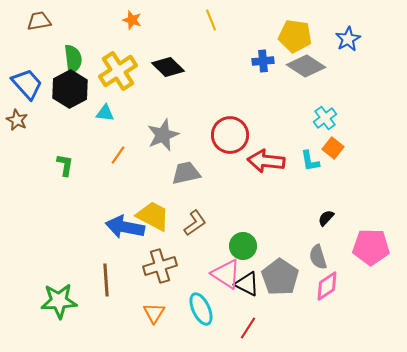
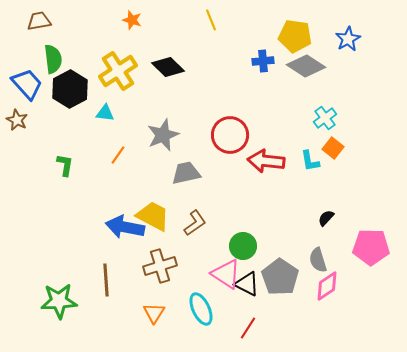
green semicircle: moved 20 px left
gray semicircle: moved 3 px down
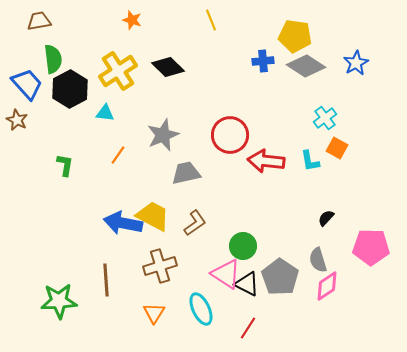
blue star: moved 8 px right, 24 px down
orange square: moved 4 px right; rotated 10 degrees counterclockwise
blue arrow: moved 2 px left, 4 px up
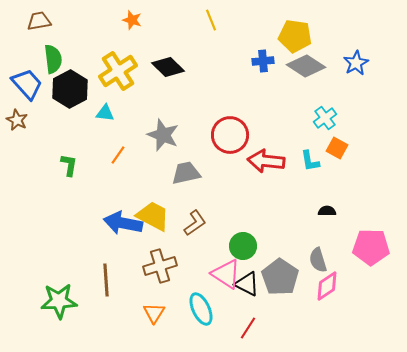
gray star: rotated 28 degrees counterclockwise
green L-shape: moved 4 px right
black semicircle: moved 1 px right, 7 px up; rotated 48 degrees clockwise
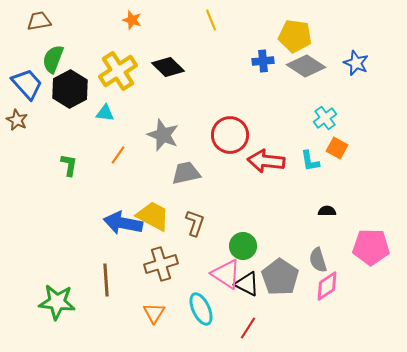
green semicircle: rotated 152 degrees counterclockwise
blue star: rotated 20 degrees counterclockwise
brown L-shape: rotated 36 degrees counterclockwise
brown cross: moved 1 px right, 2 px up
green star: moved 2 px left, 1 px down; rotated 9 degrees clockwise
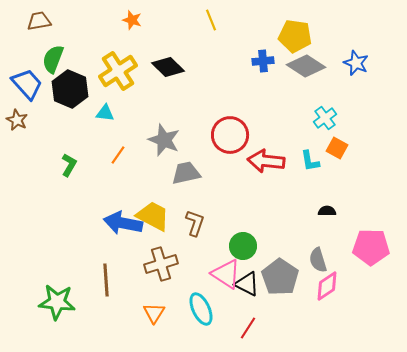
black hexagon: rotated 9 degrees counterclockwise
gray star: moved 1 px right, 5 px down
green L-shape: rotated 20 degrees clockwise
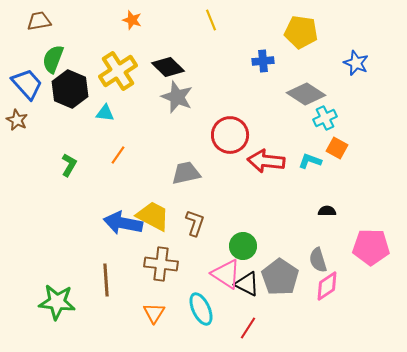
yellow pentagon: moved 6 px right, 4 px up
gray diamond: moved 28 px down
cyan cross: rotated 10 degrees clockwise
gray star: moved 13 px right, 43 px up
cyan L-shape: rotated 120 degrees clockwise
brown cross: rotated 24 degrees clockwise
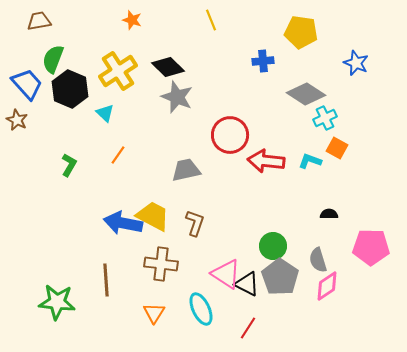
cyan triangle: rotated 36 degrees clockwise
gray trapezoid: moved 3 px up
black semicircle: moved 2 px right, 3 px down
green circle: moved 30 px right
